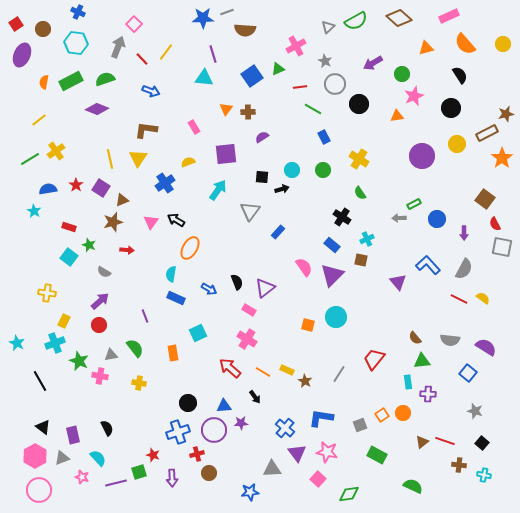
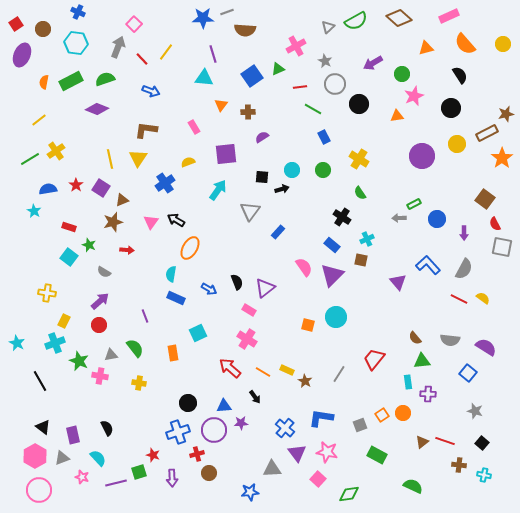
orange triangle at (226, 109): moved 5 px left, 4 px up
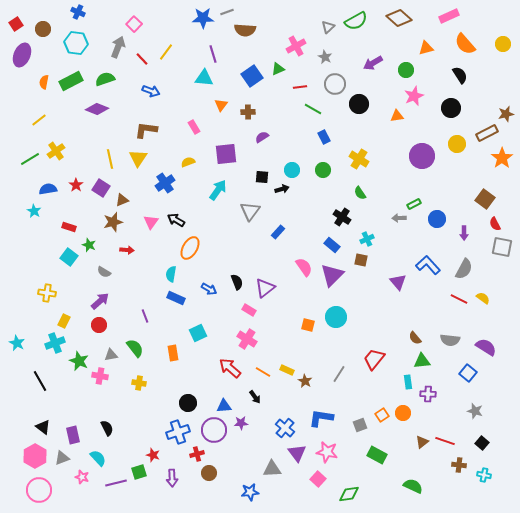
gray star at (325, 61): moved 4 px up
green circle at (402, 74): moved 4 px right, 4 px up
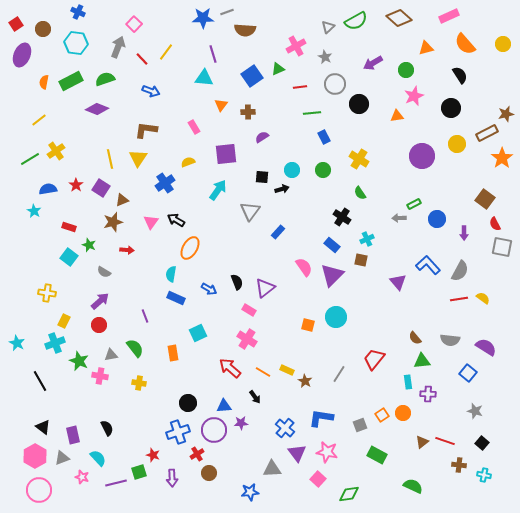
green line at (313, 109): moved 1 px left, 4 px down; rotated 36 degrees counterclockwise
gray semicircle at (464, 269): moved 4 px left, 2 px down
red line at (459, 299): rotated 36 degrees counterclockwise
red cross at (197, 454): rotated 16 degrees counterclockwise
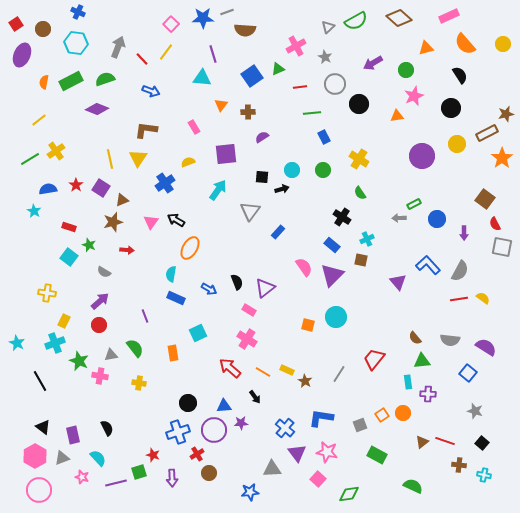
pink square at (134, 24): moved 37 px right
cyan triangle at (204, 78): moved 2 px left
